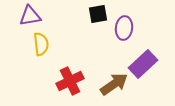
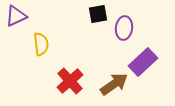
purple triangle: moved 14 px left; rotated 15 degrees counterclockwise
purple rectangle: moved 2 px up
red cross: rotated 16 degrees counterclockwise
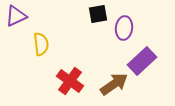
purple rectangle: moved 1 px left, 1 px up
red cross: rotated 12 degrees counterclockwise
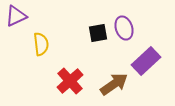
black square: moved 19 px down
purple ellipse: rotated 25 degrees counterclockwise
purple rectangle: moved 4 px right
red cross: rotated 12 degrees clockwise
